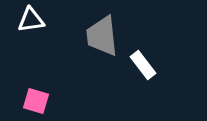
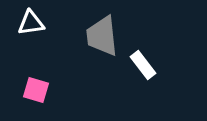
white triangle: moved 3 px down
pink square: moved 11 px up
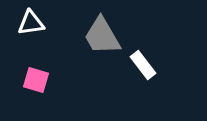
gray trapezoid: rotated 24 degrees counterclockwise
pink square: moved 10 px up
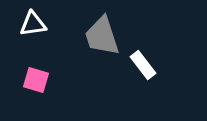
white triangle: moved 2 px right, 1 px down
gray trapezoid: rotated 12 degrees clockwise
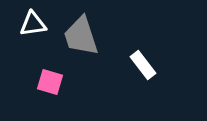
gray trapezoid: moved 21 px left
pink square: moved 14 px right, 2 px down
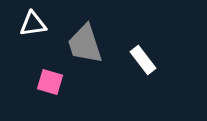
gray trapezoid: moved 4 px right, 8 px down
white rectangle: moved 5 px up
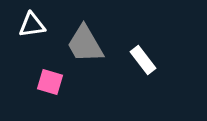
white triangle: moved 1 px left, 1 px down
gray trapezoid: rotated 12 degrees counterclockwise
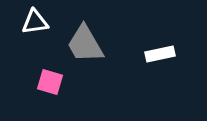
white triangle: moved 3 px right, 3 px up
white rectangle: moved 17 px right, 6 px up; rotated 64 degrees counterclockwise
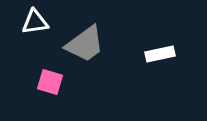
gray trapezoid: rotated 96 degrees counterclockwise
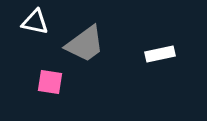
white triangle: rotated 20 degrees clockwise
pink square: rotated 8 degrees counterclockwise
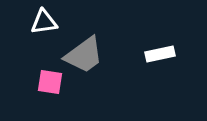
white triangle: moved 9 px right; rotated 20 degrees counterclockwise
gray trapezoid: moved 1 px left, 11 px down
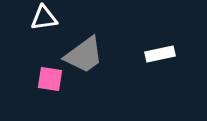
white triangle: moved 4 px up
pink square: moved 3 px up
